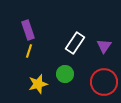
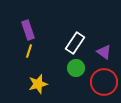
purple triangle: moved 6 px down; rotated 28 degrees counterclockwise
green circle: moved 11 px right, 6 px up
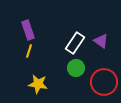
purple triangle: moved 3 px left, 11 px up
yellow star: rotated 24 degrees clockwise
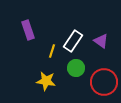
white rectangle: moved 2 px left, 2 px up
yellow line: moved 23 px right
yellow star: moved 8 px right, 3 px up
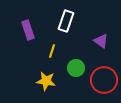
white rectangle: moved 7 px left, 20 px up; rotated 15 degrees counterclockwise
red circle: moved 2 px up
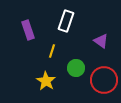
yellow star: rotated 24 degrees clockwise
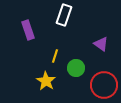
white rectangle: moved 2 px left, 6 px up
purple triangle: moved 3 px down
yellow line: moved 3 px right, 5 px down
red circle: moved 5 px down
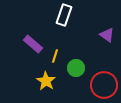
purple rectangle: moved 5 px right, 14 px down; rotated 30 degrees counterclockwise
purple triangle: moved 6 px right, 9 px up
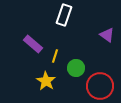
red circle: moved 4 px left, 1 px down
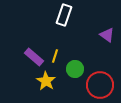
purple rectangle: moved 1 px right, 13 px down
green circle: moved 1 px left, 1 px down
red circle: moved 1 px up
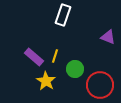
white rectangle: moved 1 px left
purple triangle: moved 1 px right, 2 px down; rotated 14 degrees counterclockwise
